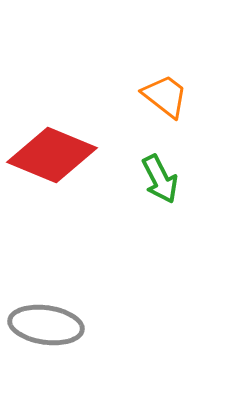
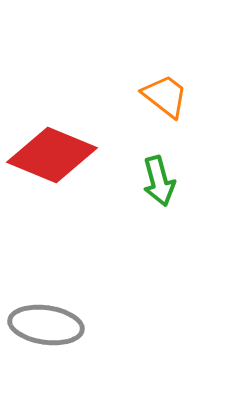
green arrow: moved 1 px left, 2 px down; rotated 12 degrees clockwise
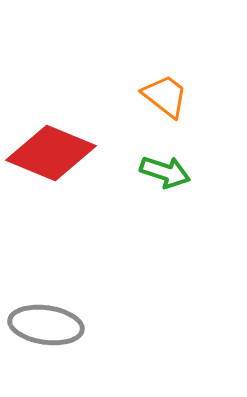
red diamond: moved 1 px left, 2 px up
green arrow: moved 6 px right, 9 px up; rotated 57 degrees counterclockwise
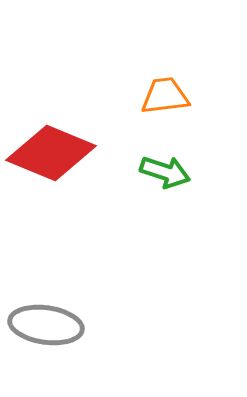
orange trapezoid: rotated 45 degrees counterclockwise
